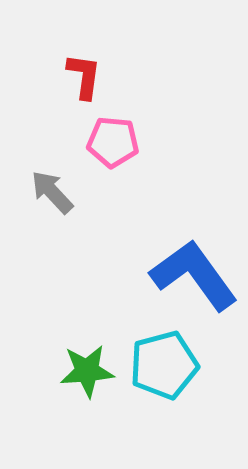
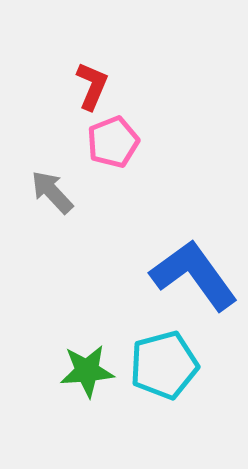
red L-shape: moved 8 px right, 10 px down; rotated 15 degrees clockwise
pink pentagon: rotated 27 degrees counterclockwise
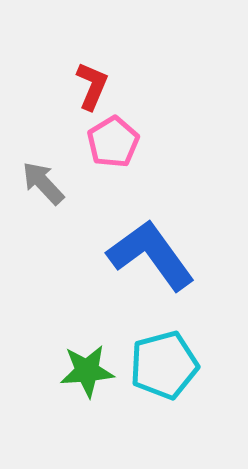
pink pentagon: rotated 9 degrees counterclockwise
gray arrow: moved 9 px left, 9 px up
blue L-shape: moved 43 px left, 20 px up
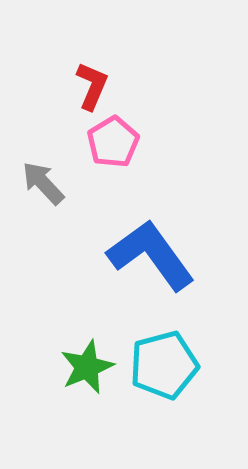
green star: moved 4 px up; rotated 18 degrees counterclockwise
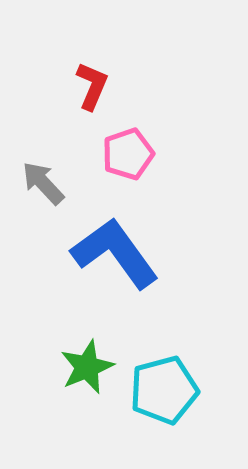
pink pentagon: moved 15 px right, 12 px down; rotated 12 degrees clockwise
blue L-shape: moved 36 px left, 2 px up
cyan pentagon: moved 25 px down
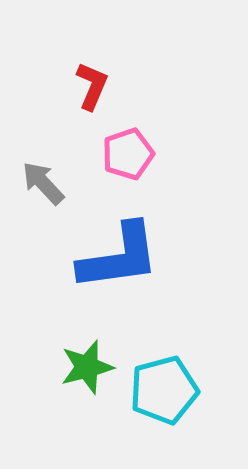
blue L-shape: moved 4 px right, 4 px down; rotated 118 degrees clockwise
green star: rotated 8 degrees clockwise
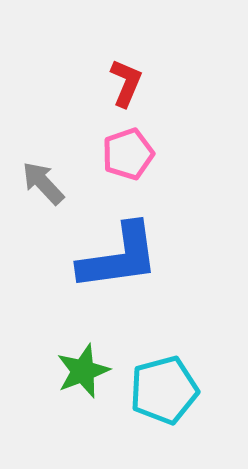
red L-shape: moved 34 px right, 3 px up
green star: moved 4 px left, 4 px down; rotated 6 degrees counterclockwise
